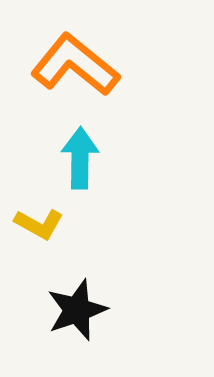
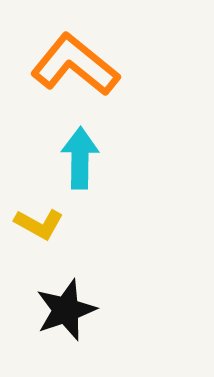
black star: moved 11 px left
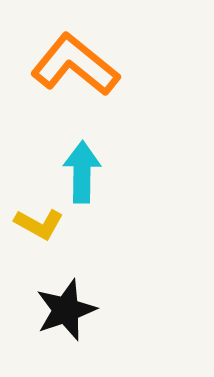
cyan arrow: moved 2 px right, 14 px down
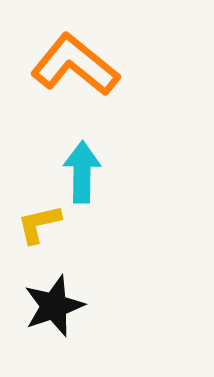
yellow L-shape: rotated 138 degrees clockwise
black star: moved 12 px left, 4 px up
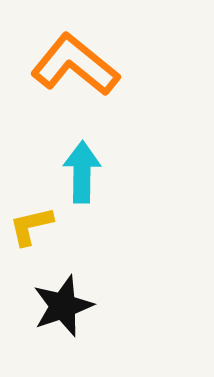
yellow L-shape: moved 8 px left, 2 px down
black star: moved 9 px right
